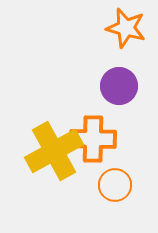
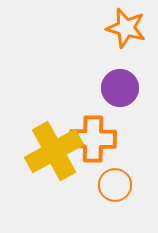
purple circle: moved 1 px right, 2 px down
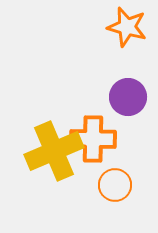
orange star: moved 1 px right, 1 px up
purple circle: moved 8 px right, 9 px down
yellow cross: rotated 6 degrees clockwise
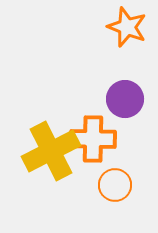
orange star: rotated 6 degrees clockwise
purple circle: moved 3 px left, 2 px down
yellow cross: moved 3 px left; rotated 4 degrees counterclockwise
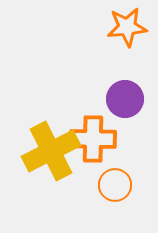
orange star: rotated 27 degrees counterclockwise
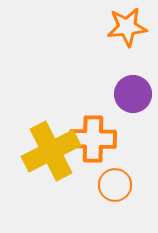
purple circle: moved 8 px right, 5 px up
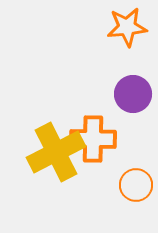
yellow cross: moved 5 px right, 1 px down
orange circle: moved 21 px right
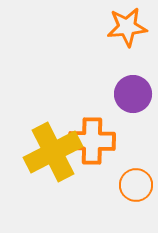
orange cross: moved 1 px left, 2 px down
yellow cross: moved 3 px left
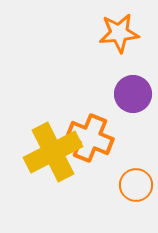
orange star: moved 8 px left, 6 px down
orange cross: moved 2 px left, 3 px up; rotated 21 degrees clockwise
